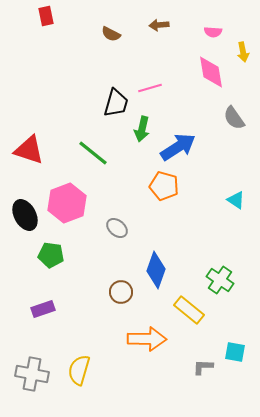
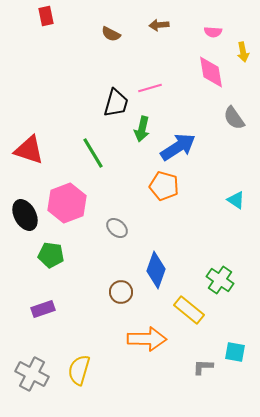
green line: rotated 20 degrees clockwise
gray cross: rotated 16 degrees clockwise
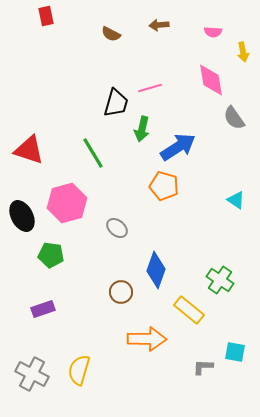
pink diamond: moved 8 px down
pink hexagon: rotated 6 degrees clockwise
black ellipse: moved 3 px left, 1 px down
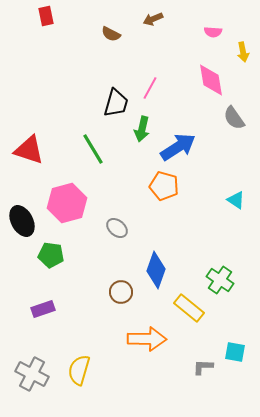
brown arrow: moved 6 px left, 6 px up; rotated 18 degrees counterclockwise
pink line: rotated 45 degrees counterclockwise
green line: moved 4 px up
black ellipse: moved 5 px down
yellow rectangle: moved 2 px up
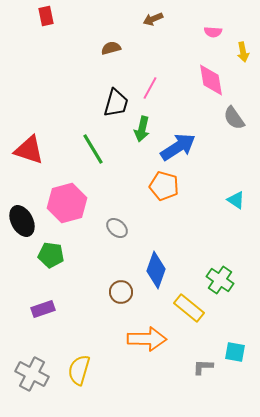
brown semicircle: moved 14 px down; rotated 138 degrees clockwise
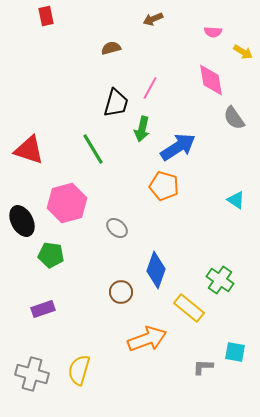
yellow arrow: rotated 48 degrees counterclockwise
orange arrow: rotated 21 degrees counterclockwise
gray cross: rotated 12 degrees counterclockwise
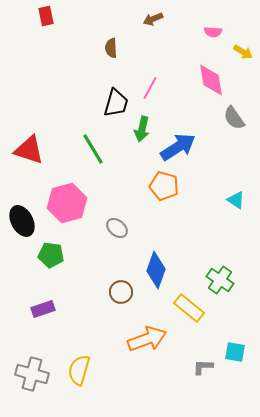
brown semicircle: rotated 78 degrees counterclockwise
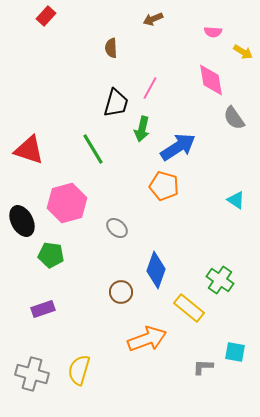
red rectangle: rotated 54 degrees clockwise
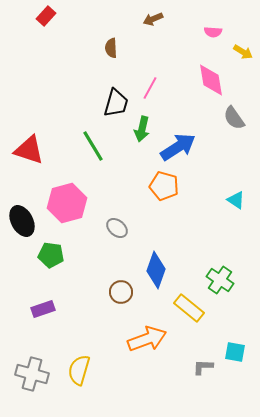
green line: moved 3 px up
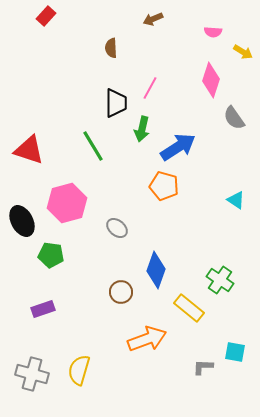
pink diamond: rotated 28 degrees clockwise
black trapezoid: rotated 16 degrees counterclockwise
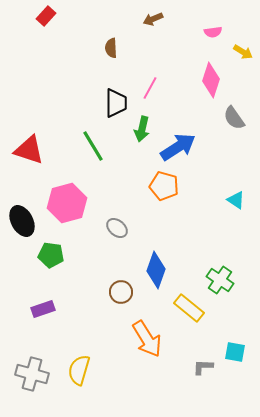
pink semicircle: rotated 12 degrees counterclockwise
orange arrow: rotated 78 degrees clockwise
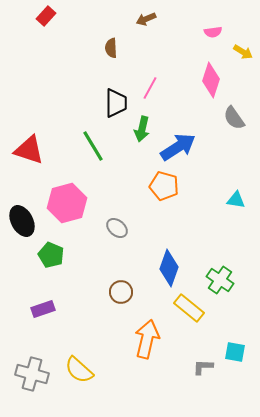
brown arrow: moved 7 px left
cyan triangle: rotated 24 degrees counterclockwise
green pentagon: rotated 15 degrees clockwise
blue diamond: moved 13 px right, 2 px up
orange arrow: rotated 135 degrees counterclockwise
yellow semicircle: rotated 64 degrees counterclockwise
